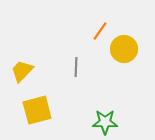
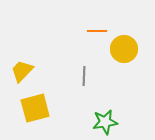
orange line: moved 3 px left; rotated 54 degrees clockwise
gray line: moved 8 px right, 9 px down
yellow square: moved 2 px left, 2 px up
green star: rotated 10 degrees counterclockwise
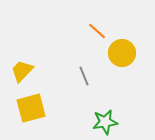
orange line: rotated 42 degrees clockwise
yellow circle: moved 2 px left, 4 px down
gray line: rotated 24 degrees counterclockwise
yellow square: moved 4 px left
